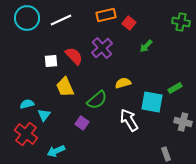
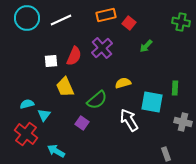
red semicircle: rotated 66 degrees clockwise
green rectangle: rotated 56 degrees counterclockwise
cyan arrow: rotated 54 degrees clockwise
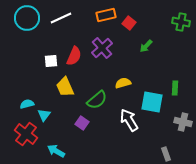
white line: moved 2 px up
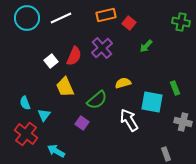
white square: rotated 32 degrees counterclockwise
green rectangle: rotated 24 degrees counterclockwise
cyan semicircle: moved 2 px left, 1 px up; rotated 96 degrees counterclockwise
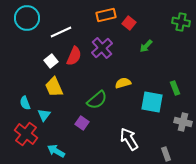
white line: moved 14 px down
yellow trapezoid: moved 11 px left
white arrow: moved 19 px down
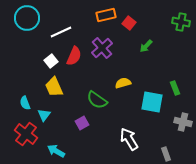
green semicircle: rotated 75 degrees clockwise
purple square: rotated 24 degrees clockwise
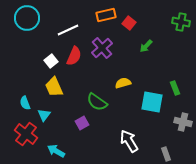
white line: moved 7 px right, 2 px up
green semicircle: moved 2 px down
white arrow: moved 2 px down
